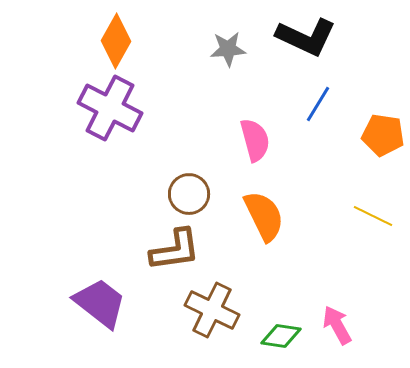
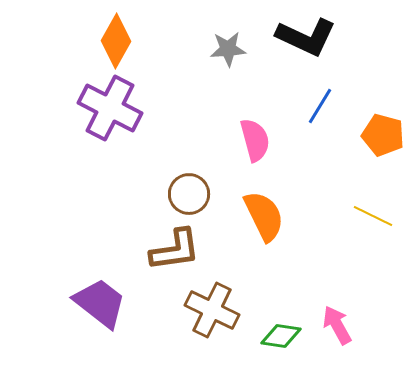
blue line: moved 2 px right, 2 px down
orange pentagon: rotated 6 degrees clockwise
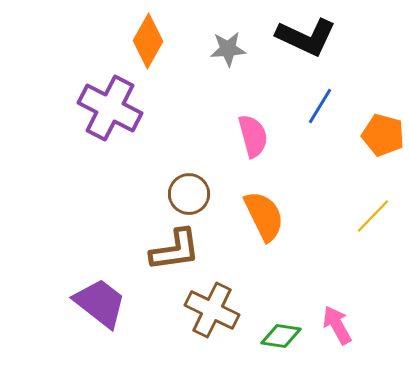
orange diamond: moved 32 px right
pink semicircle: moved 2 px left, 4 px up
yellow line: rotated 72 degrees counterclockwise
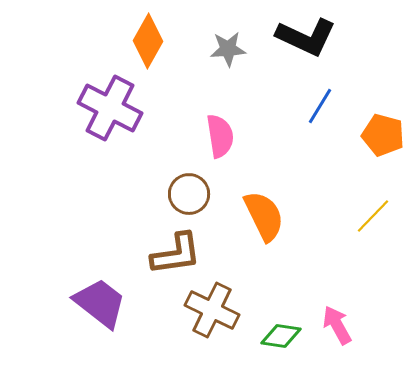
pink semicircle: moved 33 px left; rotated 6 degrees clockwise
brown L-shape: moved 1 px right, 4 px down
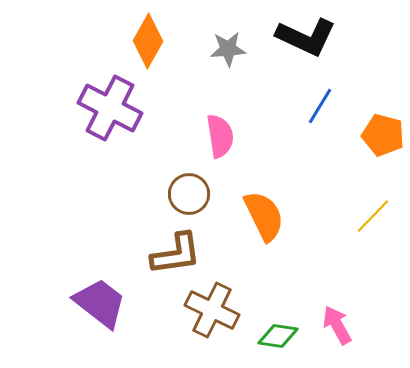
green diamond: moved 3 px left
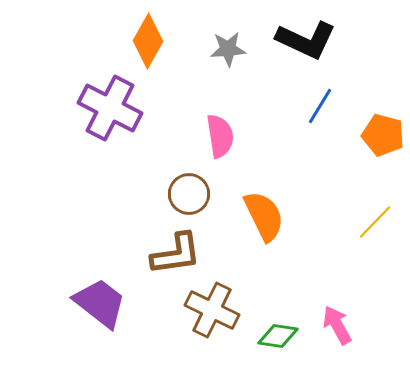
black L-shape: moved 3 px down
yellow line: moved 2 px right, 6 px down
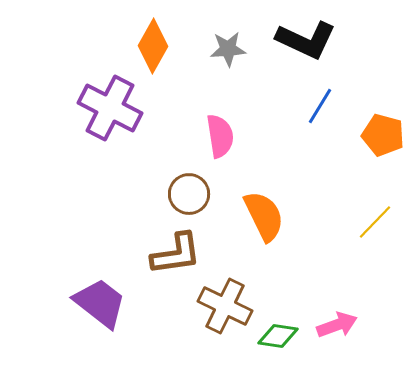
orange diamond: moved 5 px right, 5 px down
brown cross: moved 13 px right, 4 px up
pink arrow: rotated 99 degrees clockwise
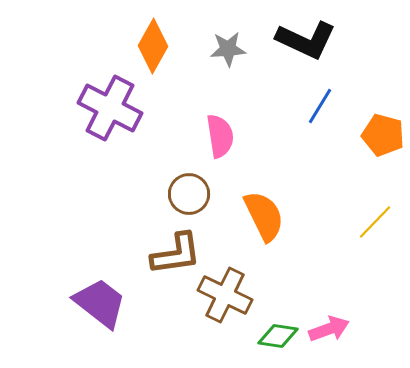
brown cross: moved 11 px up
pink arrow: moved 8 px left, 4 px down
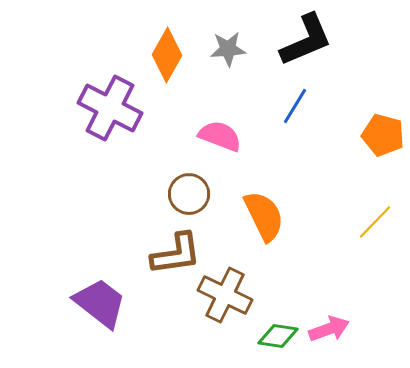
black L-shape: rotated 48 degrees counterclockwise
orange diamond: moved 14 px right, 9 px down
blue line: moved 25 px left
pink semicircle: rotated 60 degrees counterclockwise
